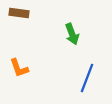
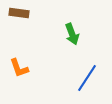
blue line: rotated 12 degrees clockwise
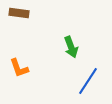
green arrow: moved 1 px left, 13 px down
blue line: moved 1 px right, 3 px down
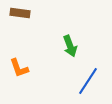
brown rectangle: moved 1 px right
green arrow: moved 1 px left, 1 px up
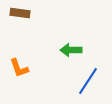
green arrow: moved 1 px right, 4 px down; rotated 110 degrees clockwise
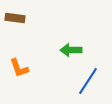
brown rectangle: moved 5 px left, 5 px down
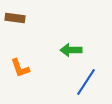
orange L-shape: moved 1 px right
blue line: moved 2 px left, 1 px down
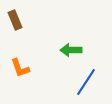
brown rectangle: moved 2 px down; rotated 60 degrees clockwise
